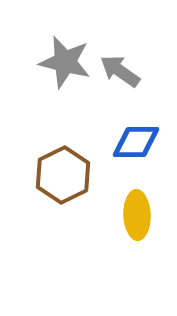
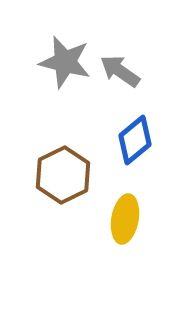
blue diamond: moved 1 px left, 2 px up; rotated 39 degrees counterclockwise
yellow ellipse: moved 12 px left, 4 px down; rotated 12 degrees clockwise
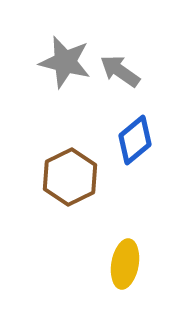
brown hexagon: moved 7 px right, 2 px down
yellow ellipse: moved 45 px down
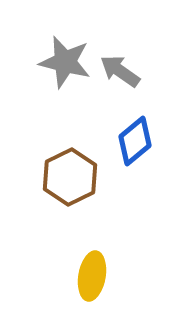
blue diamond: moved 1 px down
yellow ellipse: moved 33 px left, 12 px down
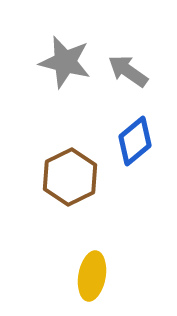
gray arrow: moved 8 px right
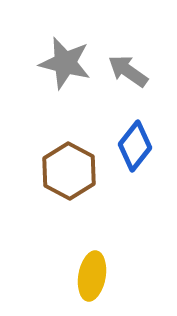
gray star: moved 1 px down
blue diamond: moved 5 px down; rotated 12 degrees counterclockwise
brown hexagon: moved 1 px left, 6 px up; rotated 6 degrees counterclockwise
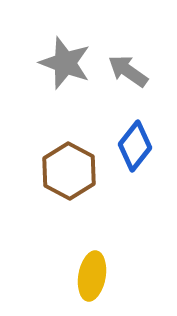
gray star: rotated 6 degrees clockwise
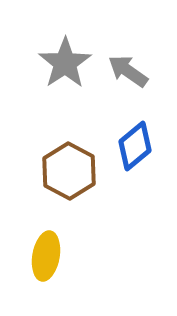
gray star: rotated 18 degrees clockwise
blue diamond: rotated 12 degrees clockwise
yellow ellipse: moved 46 px left, 20 px up
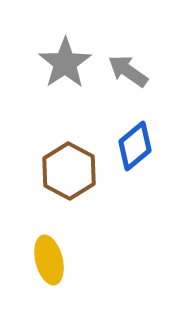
yellow ellipse: moved 3 px right, 4 px down; rotated 24 degrees counterclockwise
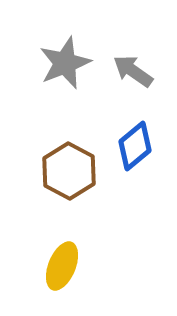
gray star: rotated 12 degrees clockwise
gray arrow: moved 5 px right
yellow ellipse: moved 13 px right, 6 px down; rotated 36 degrees clockwise
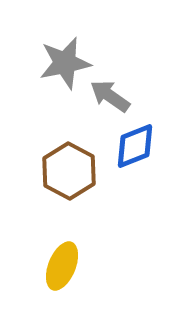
gray star: rotated 10 degrees clockwise
gray arrow: moved 23 px left, 25 px down
blue diamond: rotated 18 degrees clockwise
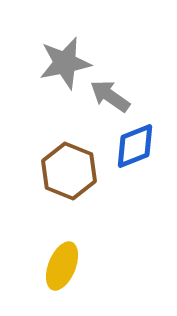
brown hexagon: rotated 6 degrees counterclockwise
